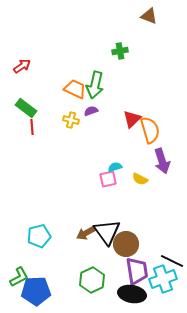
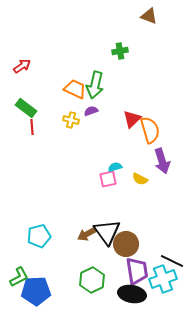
brown arrow: moved 1 px right, 1 px down
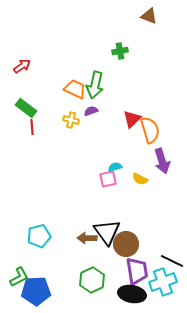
brown arrow: moved 4 px down; rotated 30 degrees clockwise
cyan cross: moved 3 px down
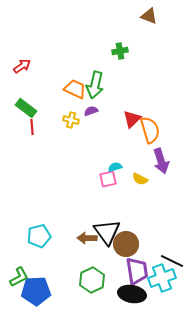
purple arrow: moved 1 px left
cyan cross: moved 1 px left, 4 px up
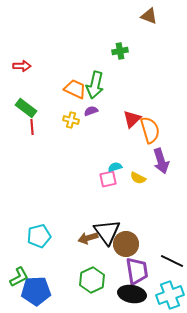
red arrow: rotated 36 degrees clockwise
yellow semicircle: moved 2 px left, 1 px up
brown arrow: moved 1 px right; rotated 18 degrees counterclockwise
cyan cross: moved 8 px right, 17 px down
